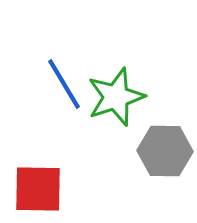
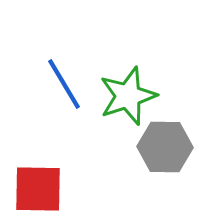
green star: moved 12 px right, 1 px up
gray hexagon: moved 4 px up
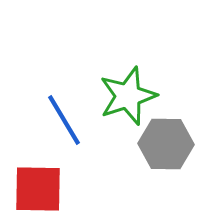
blue line: moved 36 px down
gray hexagon: moved 1 px right, 3 px up
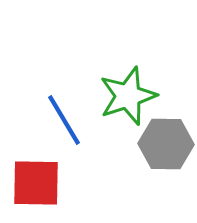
red square: moved 2 px left, 6 px up
